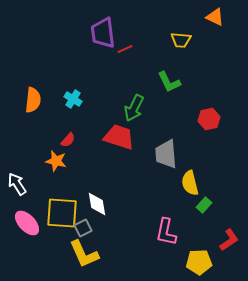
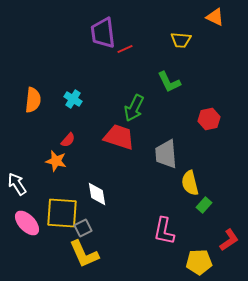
white diamond: moved 10 px up
pink L-shape: moved 2 px left, 1 px up
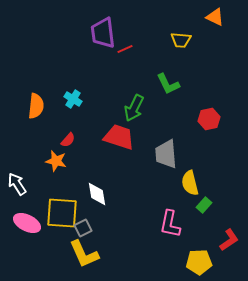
green L-shape: moved 1 px left, 2 px down
orange semicircle: moved 3 px right, 6 px down
pink ellipse: rotated 20 degrees counterclockwise
pink L-shape: moved 6 px right, 7 px up
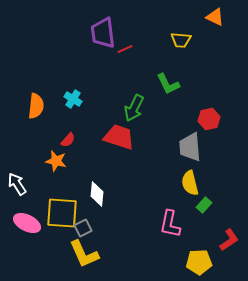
gray trapezoid: moved 24 px right, 7 px up
white diamond: rotated 15 degrees clockwise
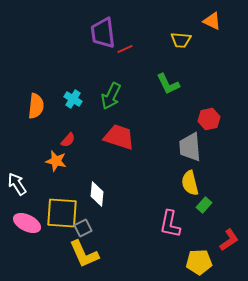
orange triangle: moved 3 px left, 4 px down
green arrow: moved 23 px left, 12 px up
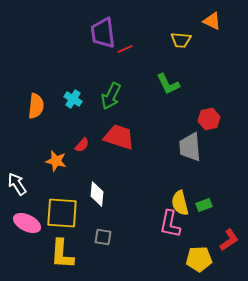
red semicircle: moved 14 px right, 5 px down
yellow semicircle: moved 10 px left, 20 px down
green rectangle: rotated 28 degrees clockwise
gray square: moved 20 px right, 9 px down; rotated 36 degrees clockwise
yellow L-shape: moved 22 px left; rotated 28 degrees clockwise
yellow pentagon: moved 3 px up
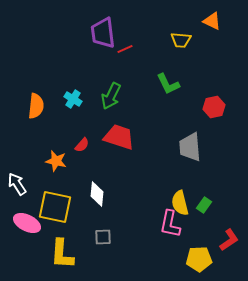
red hexagon: moved 5 px right, 12 px up
green rectangle: rotated 35 degrees counterclockwise
yellow square: moved 7 px left, 6 px up; rotated 8 degrees clockwise
gray square: rotated 12 degrees counterclockwise
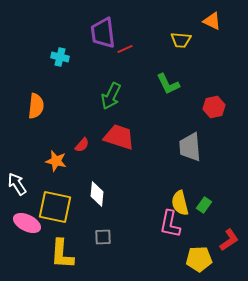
cyan cross: moved 13 px left, 42 px up; rotated 18 degrees counterclockwise
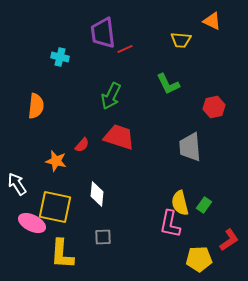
pink ellipse: moved 5 px right
